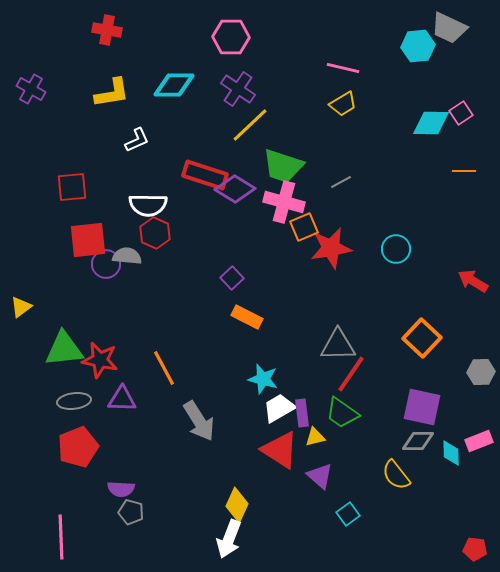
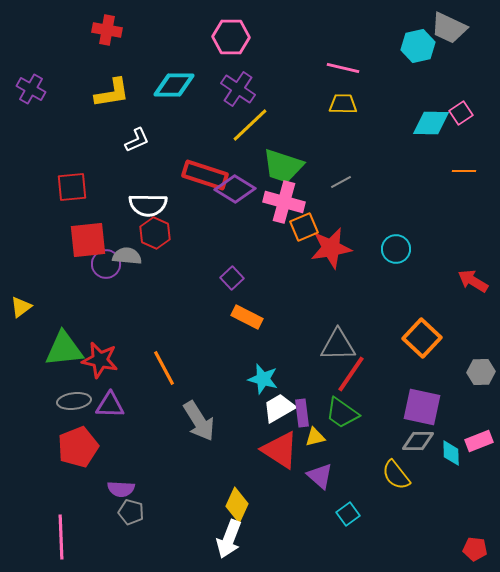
cyan hexagon at (418, 46): rotated 8 degrees counterclockwise
yellow trapezoid at (343, 104): rotated 148 degrees counterclockwise
purple triangle at (122, 399): moved 12 px left, 6 px down
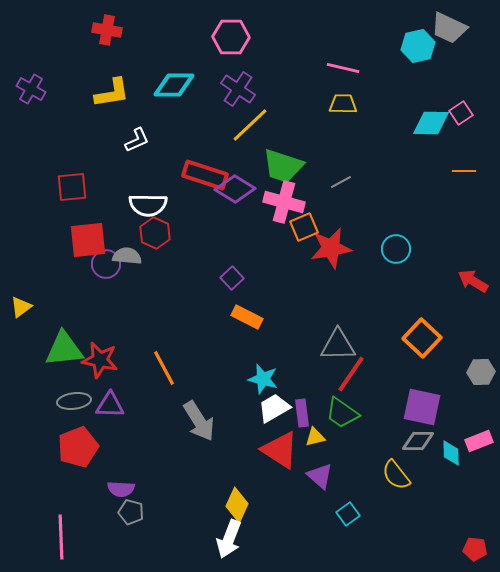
white trapezoid at (279, 408): moved 5 px left
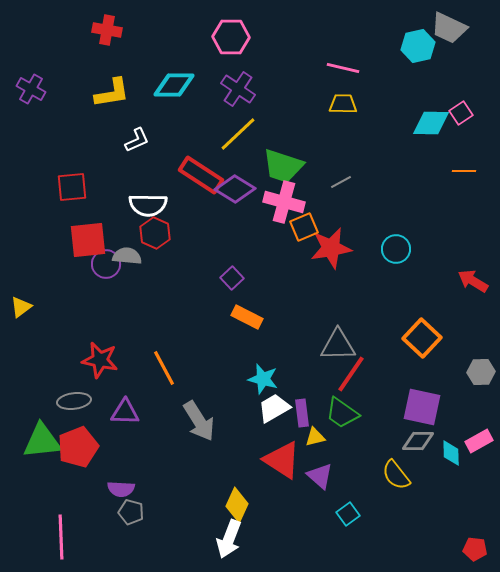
yellow line at (250, 125): moved 12 px left, 9 px down
red rectangle at (205, 175): moved 4 px left; rotated 15 degrees clockwise
green triangle at (64, 349): moved 22 px left, 92 px down
purple triangle at (110, 405): moved 15 px right, 7 px down
pink rectangle at (479, 441): rotated 8 degrees counterclockwise
red triangle at (280, 450): moved 2 px right, 10 px down
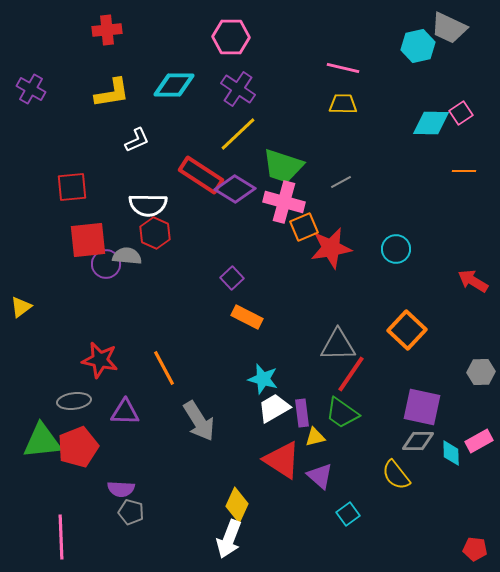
red cross at (107, 30): rotated 16 degrees counterclockwise
orange square at (422, 338): moved 15 px left, 8 px up
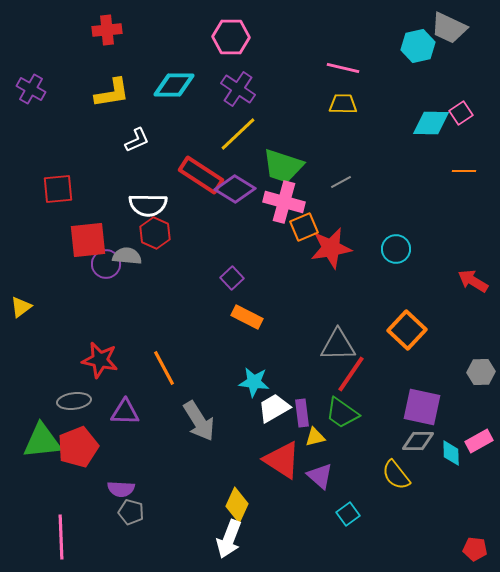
red square at (72, 187): moved 14 px left, 2 px down
cyan star at (263, 379): moved 9 px left, 3 px down; rotated 8 degrees counterclockwise
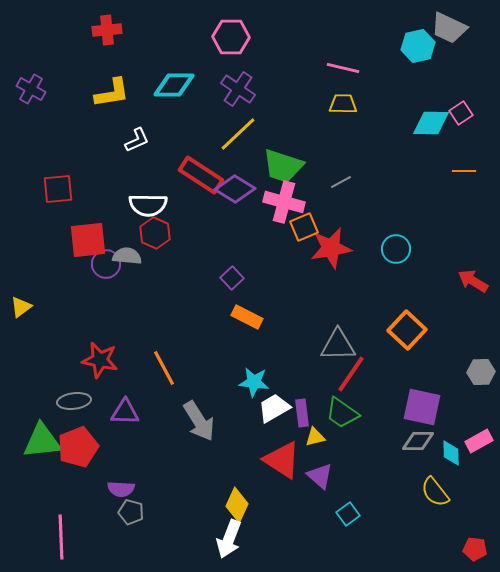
yellow semicircle at (396, 475): moved 39 px right, 17 px down
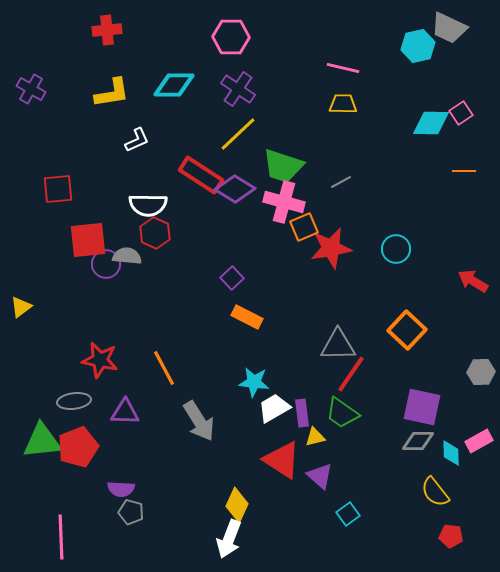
red pentagon at (475, 549): moved 24 px left, 13 px up
